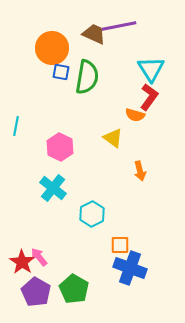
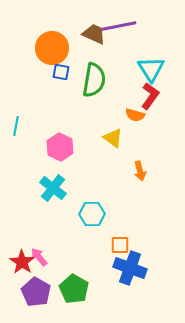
green semicircle: moved 7 px right, 3 px down
red L-shape: moved 1 px right, 1 px up
cyan hexagon: rotated 25 degrees clockwise
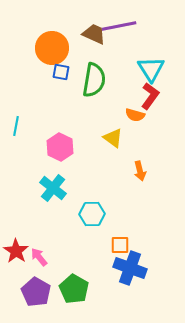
red star: moved 6 px left, 11 px up
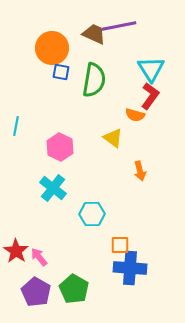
blue cross: rotated 16 degrees counterclockwise
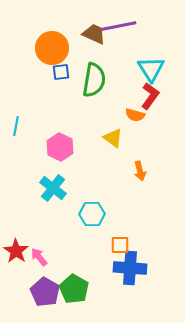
blue square: rotated 18 degrees counterclockwise
purple pentagon: moved 9 px right
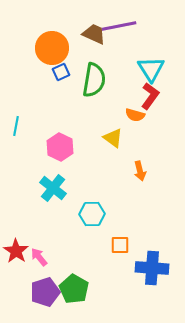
blue square: rotated 18 degrees counterclockwise
blue cross: moved 22 px right
purple pentagon: rotated 24 degrees clockwise
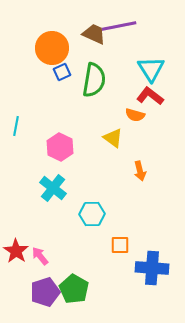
blue square: moved 1 px right
red L-shape: rotated 88 degrees counterclockwise
pink arrow: moved 1 px right, 1 px up
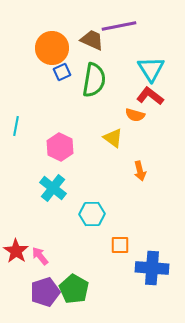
brown trapezoid: moved 2 px left, 6 px down
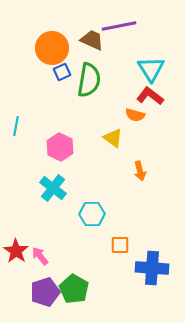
green semicircle: moved 5 px left
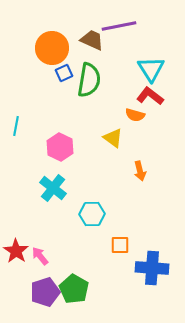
blue square: moved 2 px right, 1 px down
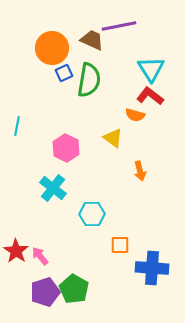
cyan line: moved 1 px right
pink hexagon: moved 6 px right, 1 px down
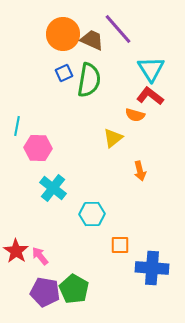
purple line: moved 1 px left, 3 px down; rotated 60 degrees clockwise
orange circle: moved 11 px right, 14 px up
yellow triangle: rotated 45 degrees clockwise
pink hexagon: moved 28 px left; rotated 24 degrees counterclockwise
purple pentagon: rotated 28 degrees clockwise
